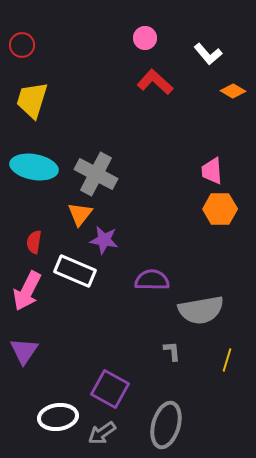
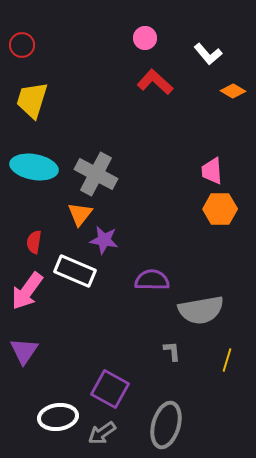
pink arrow: rotated 9 degrees clockwise
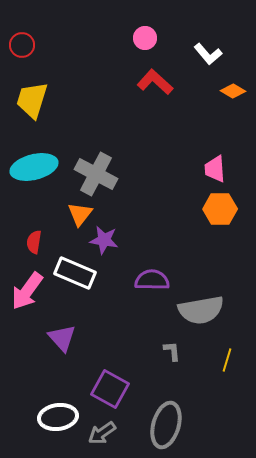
cyan ellipse: rotated 24 degrees counterclockwise
pink trapezoid: moved 3 px right, 2 px up
white rectangle: moved 2 px down
purple triangle: moved 38 px right, 13 px up; rotated 16 degrees counterclockwise
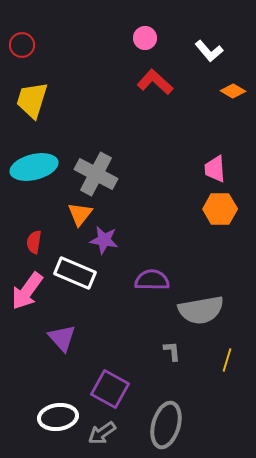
white L-shape: moved 1 px right, 3 px up
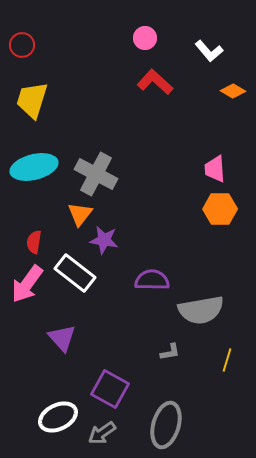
white rectangle: rotated 15 degrees clockwise
pink arrow: moved 7 px up
gray L-shape: moved 2 px left, 1 px down; rotated 85 degrees clockwise
white ellipse: rotated 18 degrees counterclockwise
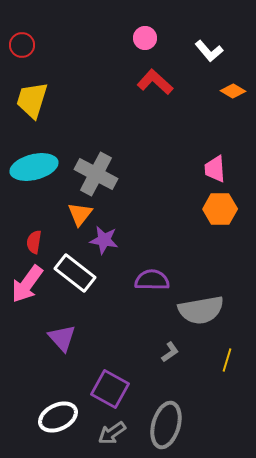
gray L-shape: rotated 25 degrees counterclockwise
gray arrow: moved 10 px right
